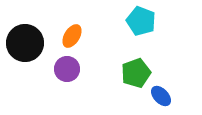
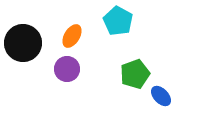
cyan pentagon: moved 23 px left; rotated 8 degrees clockwise
black circle: moved 2 px left
green pentagon: moved 1 px left, 1 px down
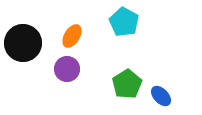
cyan pentagon: moved 6 px right, 1 px down
green pentagon: moved 8 px left, 10 px down; rotated 12 degrees counterclockwise
